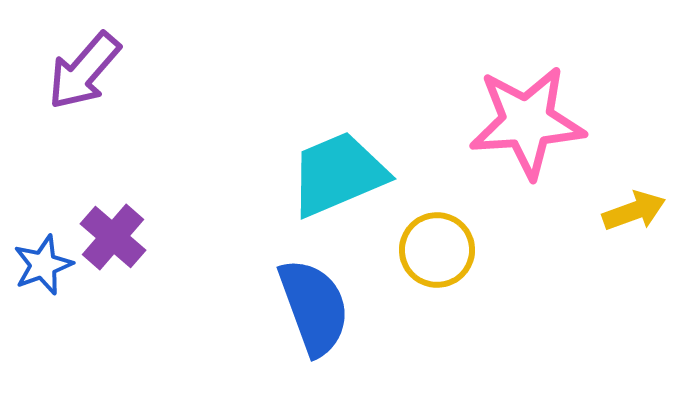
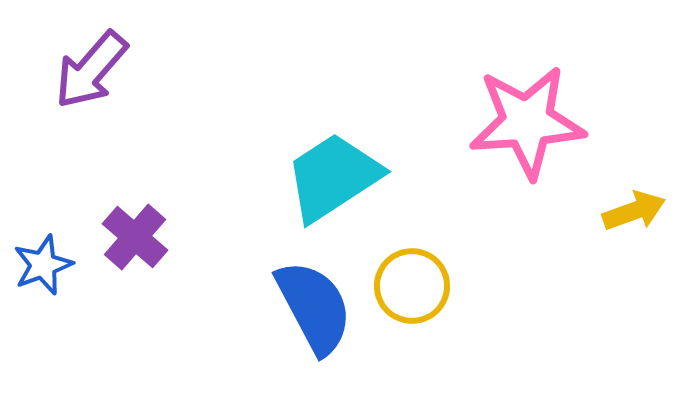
purple arrow: moved 7 px right, 1 px up
cyan trapezoid: moved 5 px left, 3 px down; rotated 10 degrees counterclockwise
purple cross: moved 22 px right
yellow circle: moved 25 px left, 36 px down
blue semicircle: rotated 8 degrees counterclockwise
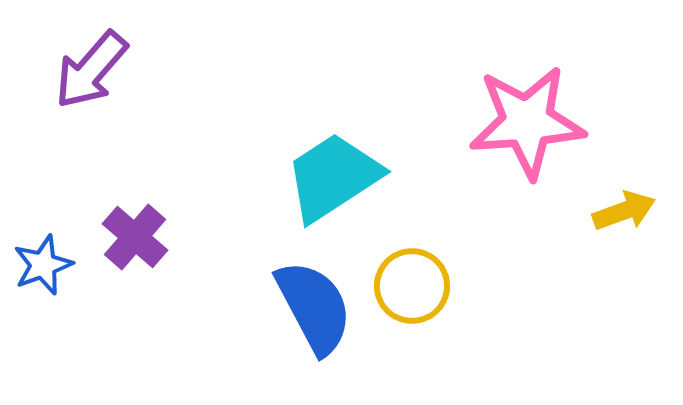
yellow arrow: moved 10 px left
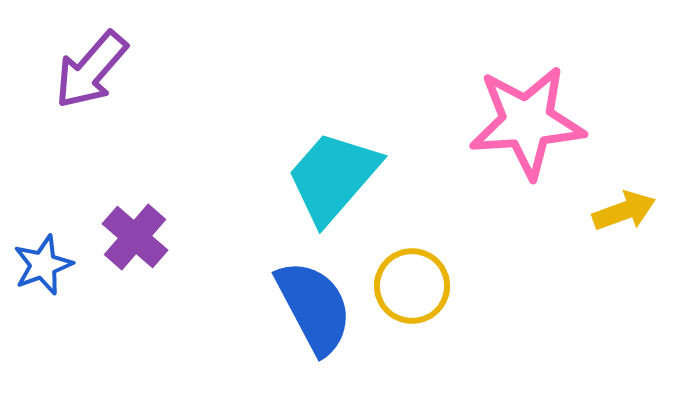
cyan trapezoid: rotated 16 degrees counterclockwise
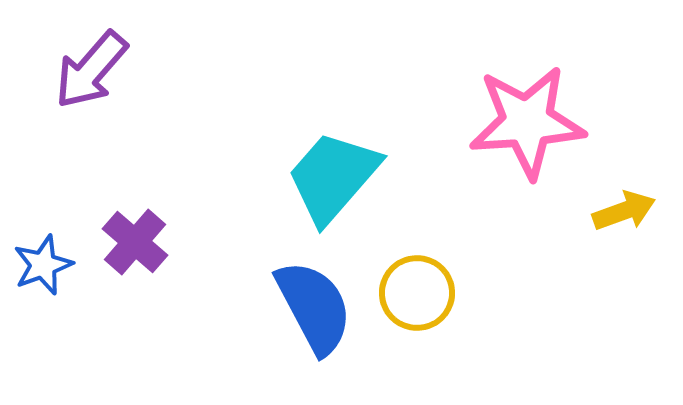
purple cross: moved 5 px down
yellow circle: moved 5 px right, 7 px down
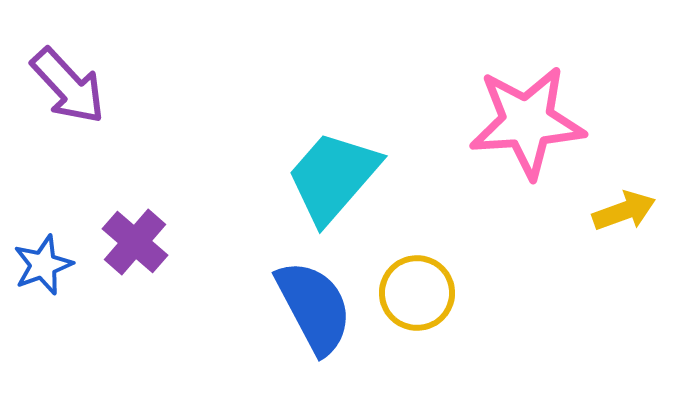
purple arrow: moved 23 px left, 16 px down; rotated 84 degrees counterclockwise
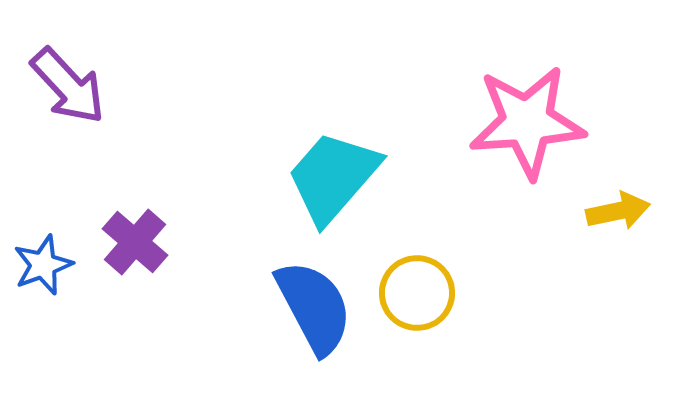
yellow arrow: moved 6 px left; rotated 8 degrees clockwise
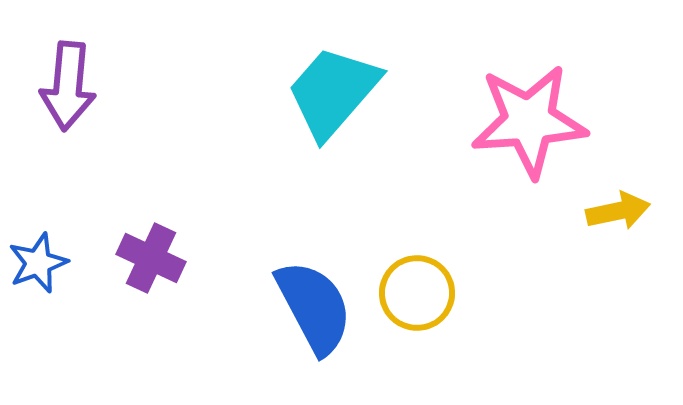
purple arrow: rotated 48 degrees clockwise
pink star: moved 2 px right, 1 px up
cyan trapezoid: moved 85 px up
purple cross: moved 16 px right, 16 px down; rotated 16 degrees counterclockwise
blue star: moved 5 px left, 2 px up
